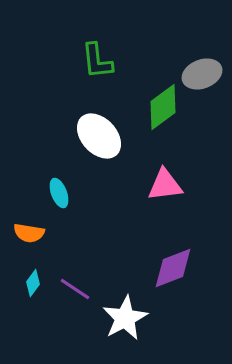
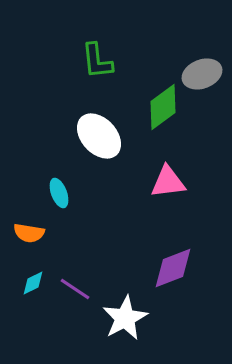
pink triangle: moved 3 px right, 3 px up
cyan diamond: rotated 28 degrees clockwise
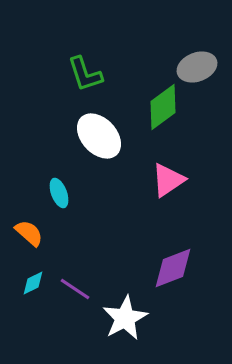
green L-shape: moved 12 px left, 13 px down; rotated 12 degrees counterclockwise
gray ellipse: moved 5 px left, 7 px up
pink triangle: moved 2 px up; rotated 27 degrees counterclockwise
orange semicircle: rotated 148 degrees counterclockwise
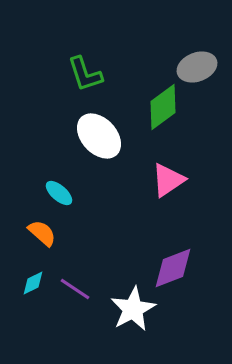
cyan ellipse: rotated 28 degrees counterclockwise
orange semicircle: moved 13 px right
white star: moved 8 px right, 9 px up
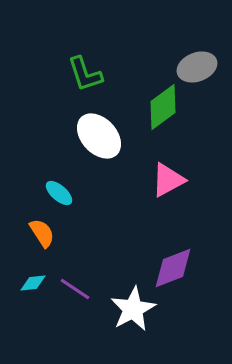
pink triangle: rotated 6 degrees clockwise
orange semicircle: rotated 16 degrees clockwise
cyan diamond: rotated 20 degrees clockwise
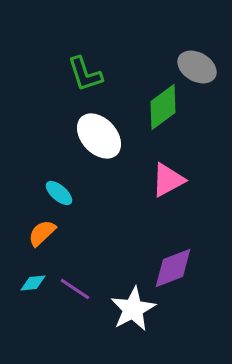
gray ellipse: rotated 51 degrees clockwise
orange semicircle: rotated 100 degrees counterclockwise
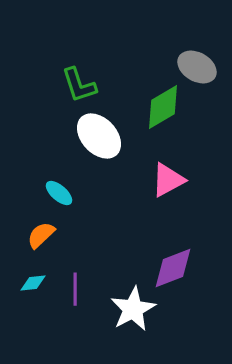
green L-shape: moved 6 px left, 11 px down
green diamond: rotated 6 degrees clockwise
orange semicircle: moved 1 px left, 2 px down
purple line: rotated 56 degrees clockwise
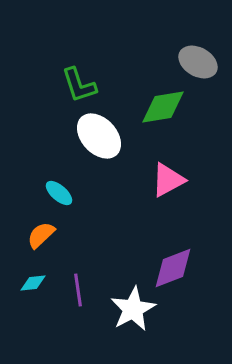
gray ellipse: moved 1 px right, 5 px up
green diamond: rotated 21 degrees clockwise
purple line: moved 3 px right, 1 px down; rotated 8 degrees counterclockwise
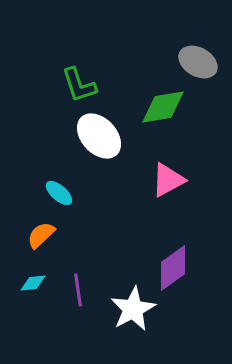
purple diamond: rotated 15 degrees counterclockwise
